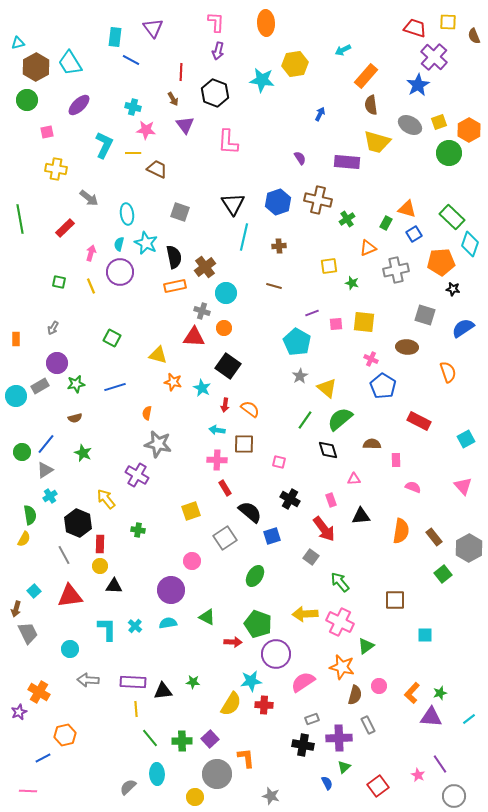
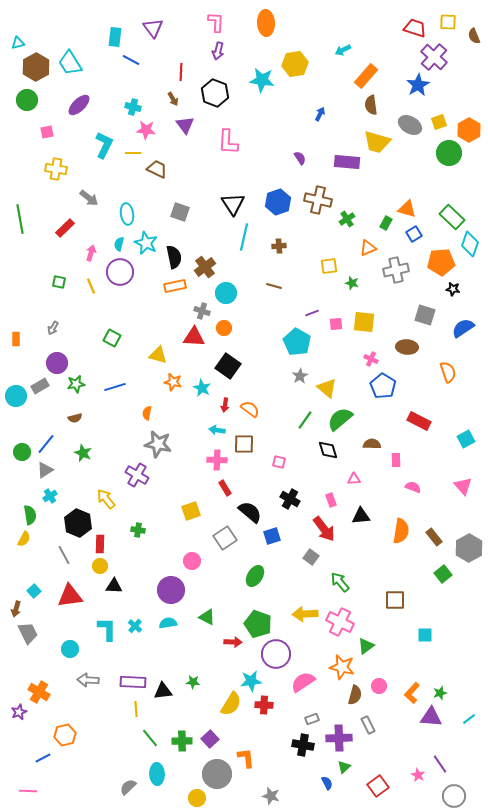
yellow circle at (195, 797): moved 2 px right, 1 px down
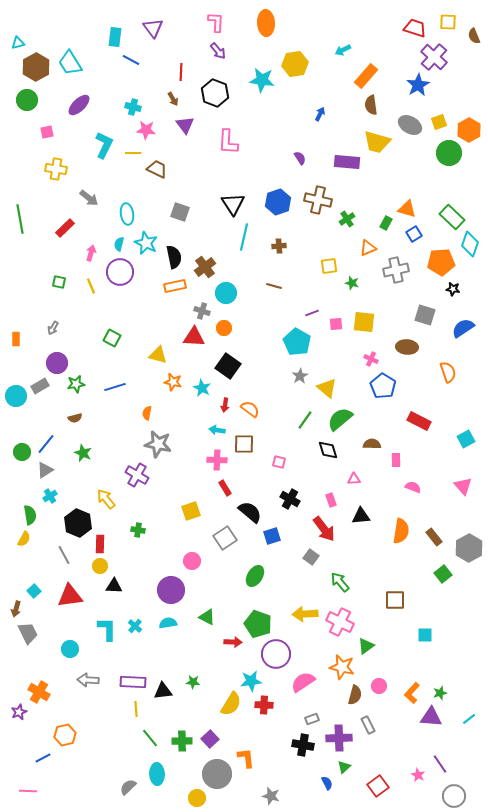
purple arrow at (218, 51): rotated 54 degrees counterclockwise
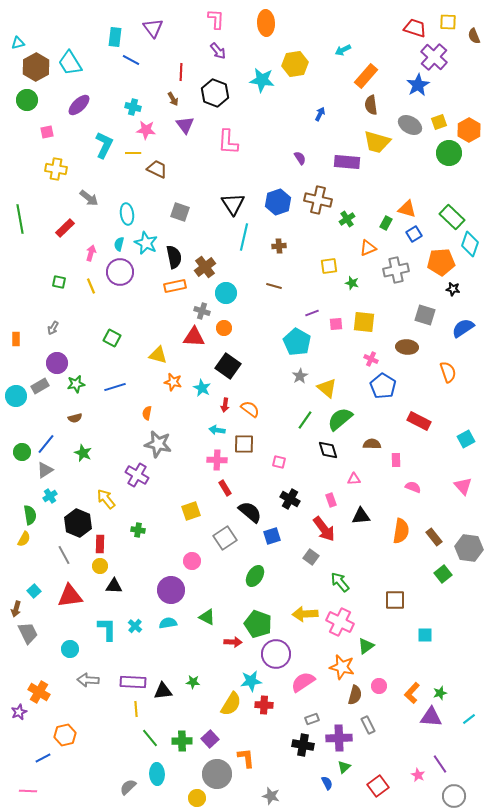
pink L-shape at (216, 22): moved 3 px up
gray hexagon at (469, 548): rotated 24 degrees counterclockwise
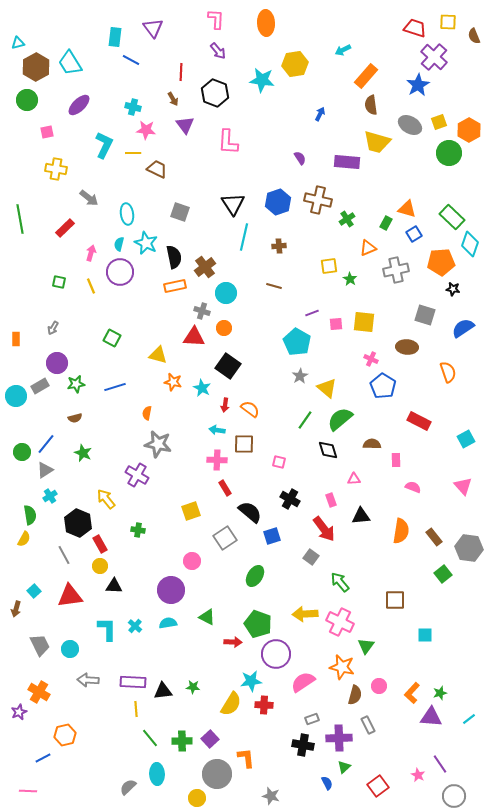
green star at (352, 283): moved 2 px left, 4 px up; rotated 16 degrees clockwise
red rectangle at (100, 544): rotated 30 degrees counterclockwise
gray trapezoid at (28, 633): moved 12 px right, 12 px down
green triangle at (366, 646): rotated 18 degrees counterclockwise
green star at (193, 682): moved 5 px down
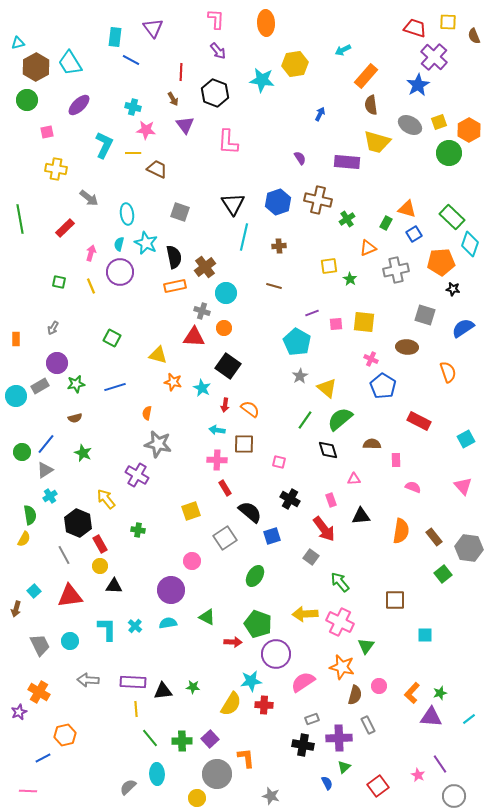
cyan circle at (70, 649): moved 8 px up
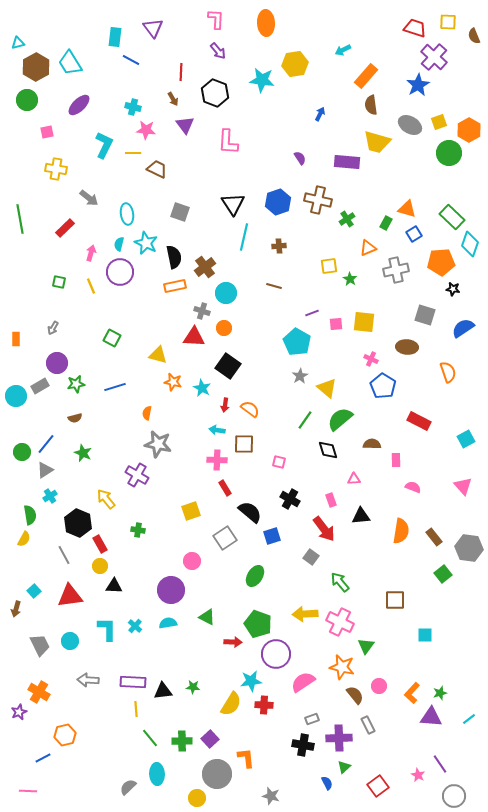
brown semicircle at (355, 695): rotated 54 degrees counterclockwise
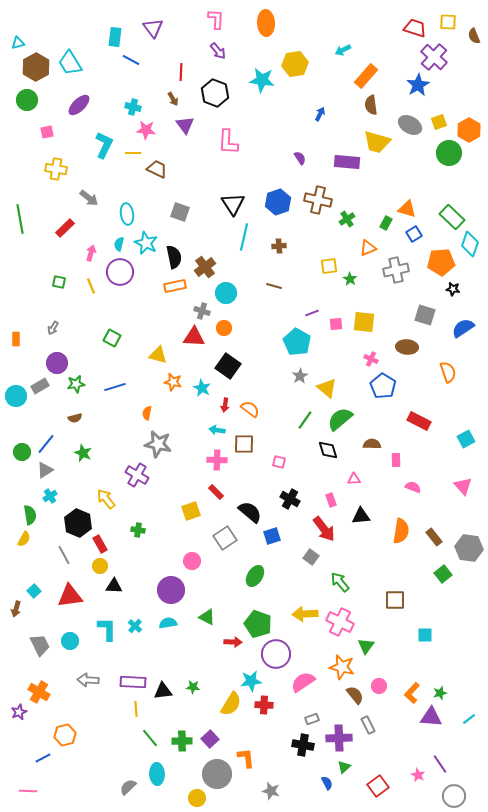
red rectangle at (225, 488): moved 9 px left, 4 px down; rotated 14 degrees counterclockwise
gray star at (271, 796): moved 5 px up
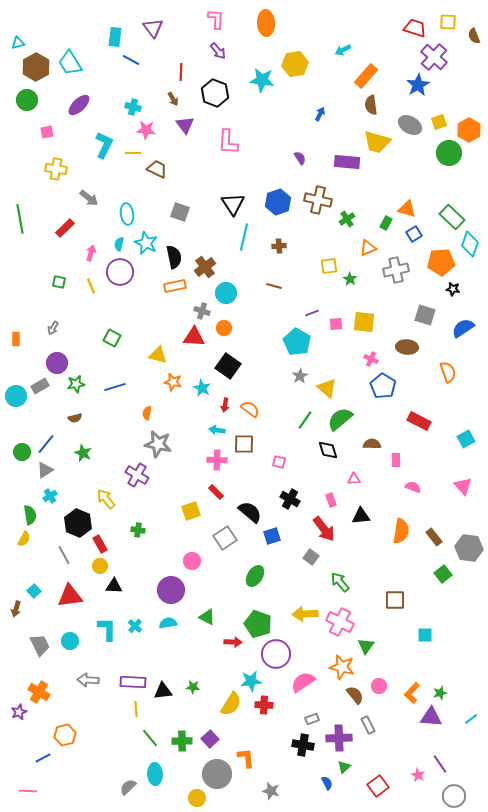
cyan line at (469, 719): moved 2 px right
cyan ellipse at (157, 774): moved 2 px left
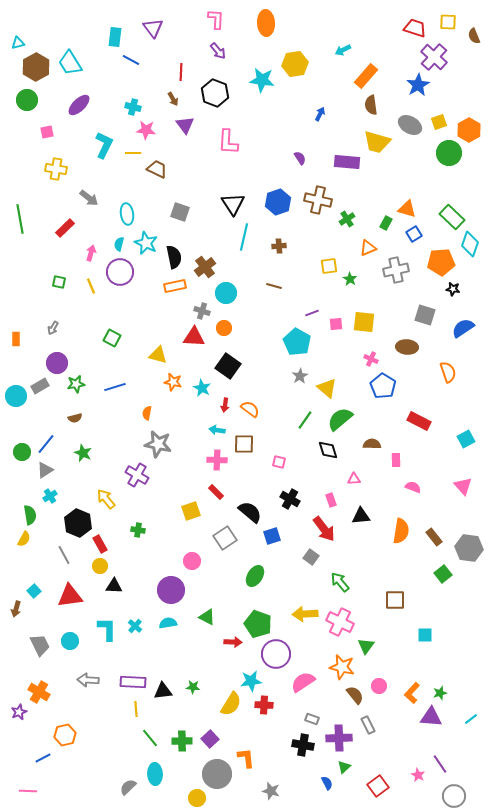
gray rectangle at (312, 719): rotated 40 degrees clockwise
